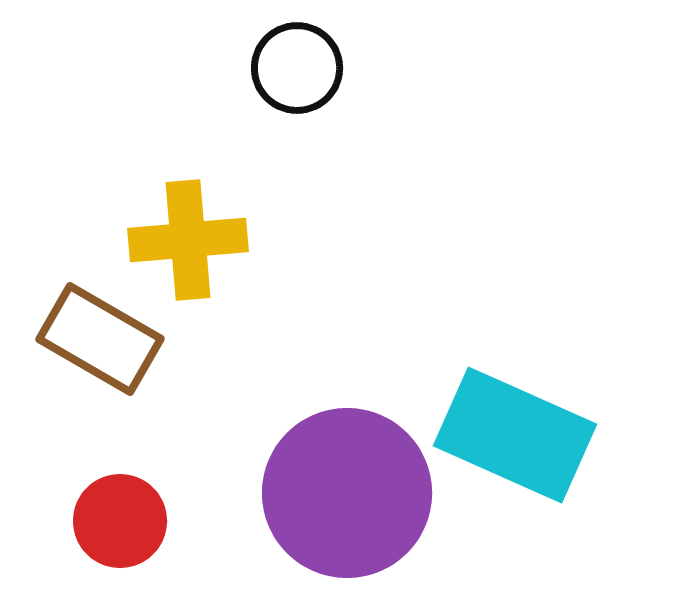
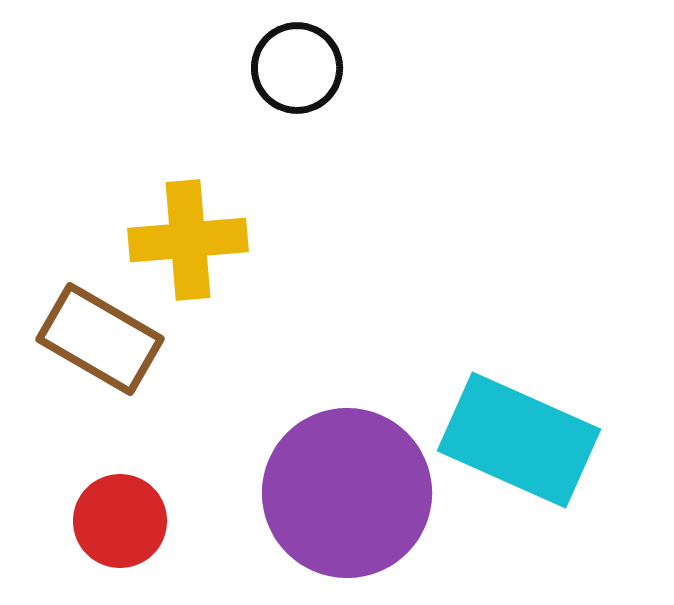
cyan rectangle: moved 4 px right, 5 px down
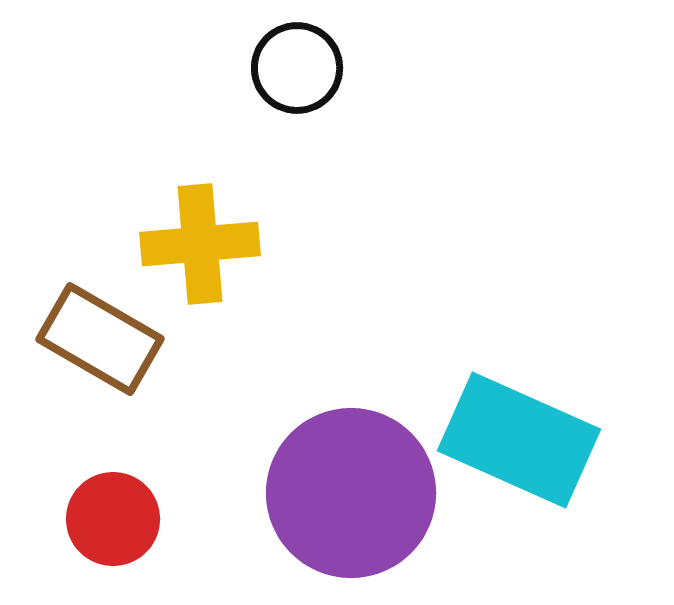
yellow cross: moved 12 px right, 4 px down
purple circle: moved 4 px right
red circle: moved 7 px left, 2 px up
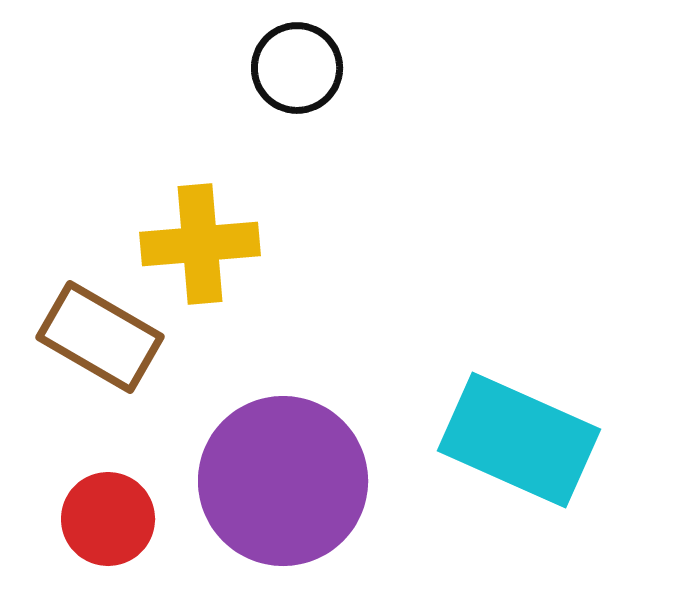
brown rectangle: moved 2 px up
purple circle: moved 68 px left, 12 px up
red circle: moved 5 px left
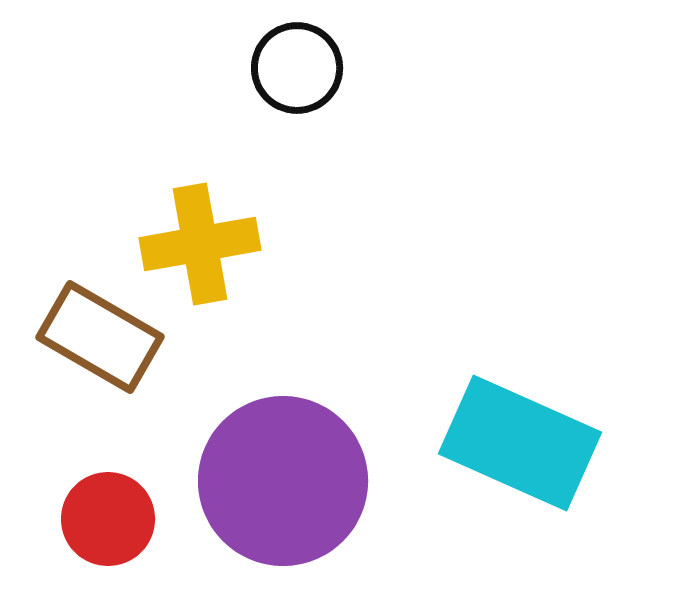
yellow cross: rotated 5 degrees counterclockwise
cyan rectangle: moved 1 px right, 3 px down
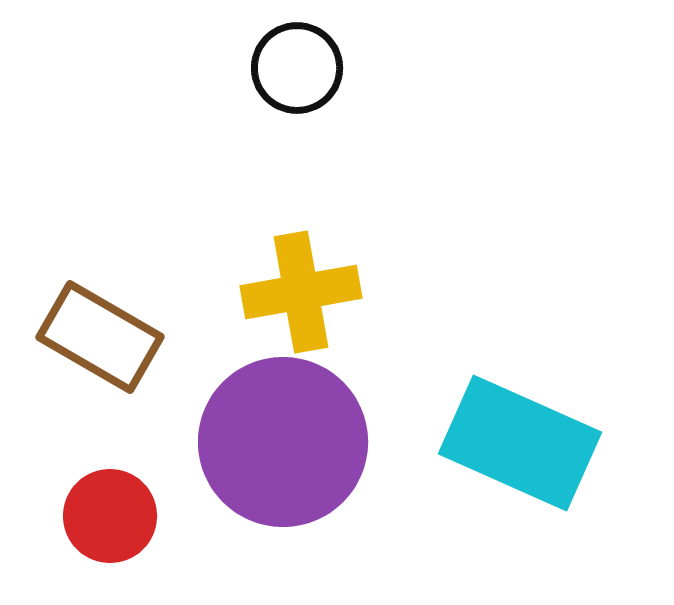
yellow cross: moved 101 px right, 48 px down
purple circle: moved 39 px up
red circle: moved 2 px right, 3 px up
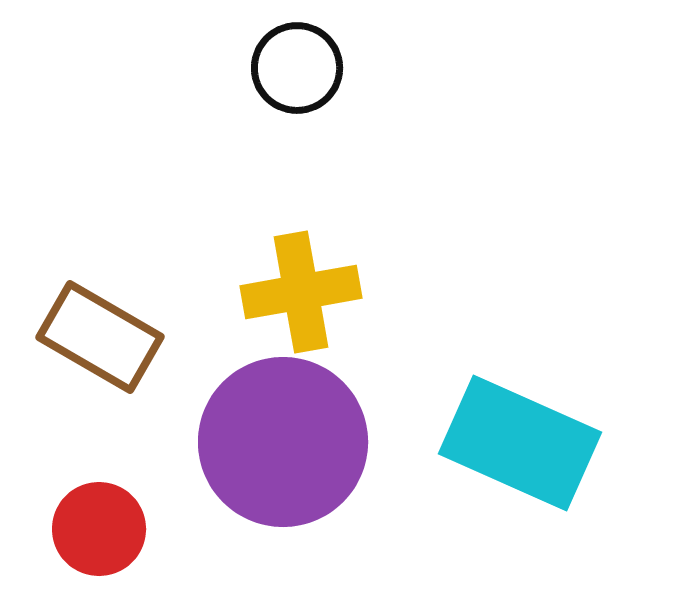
red circle: moved 11 px left, 13 px down
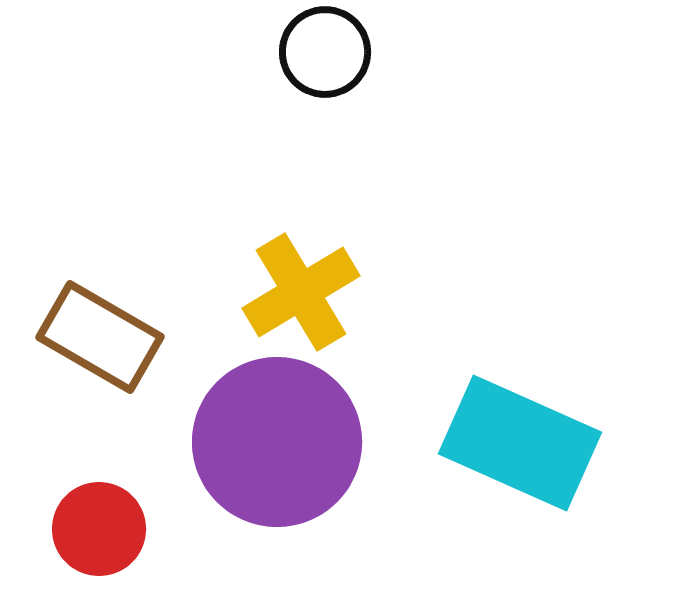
black circle: moved 28 px right, 16 px up
yellow cross: rotated 21 degrees counterclockwise
purple circle: moved 6 px left
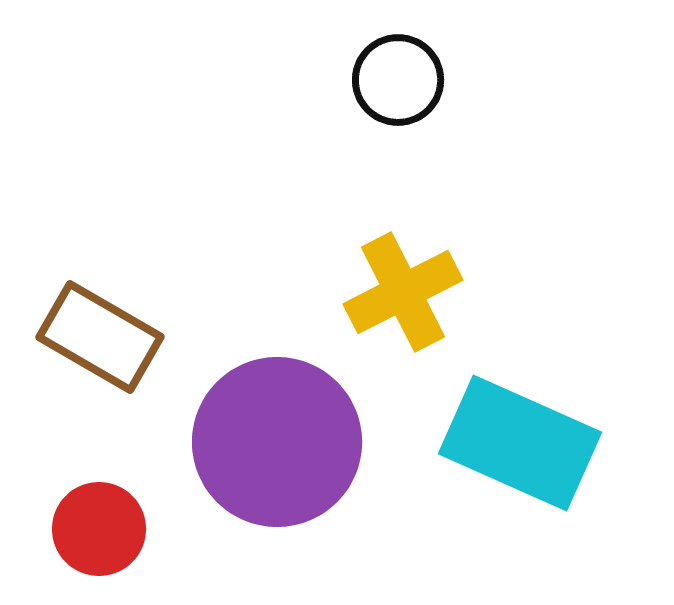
black circle: moved 73 px right, 28 px down
yellow cross: moved 102 px right; rotated 4 degrees clockwise
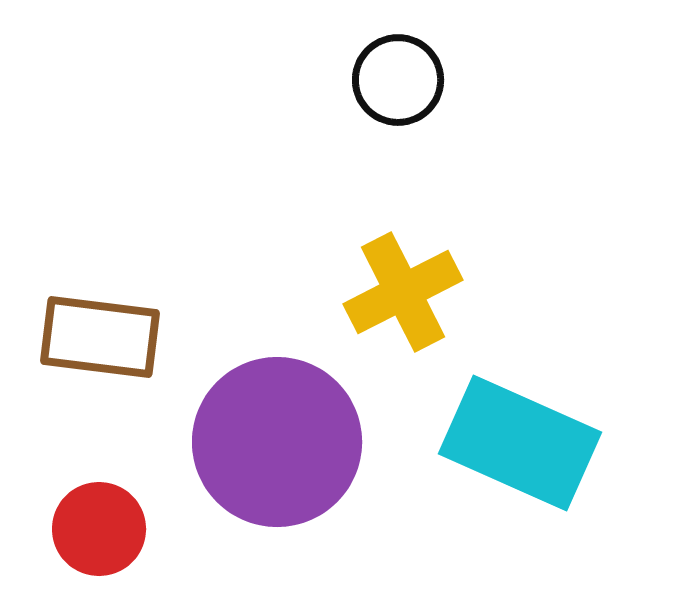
brown rectangle: rotated 23 degrees counterclockwise
